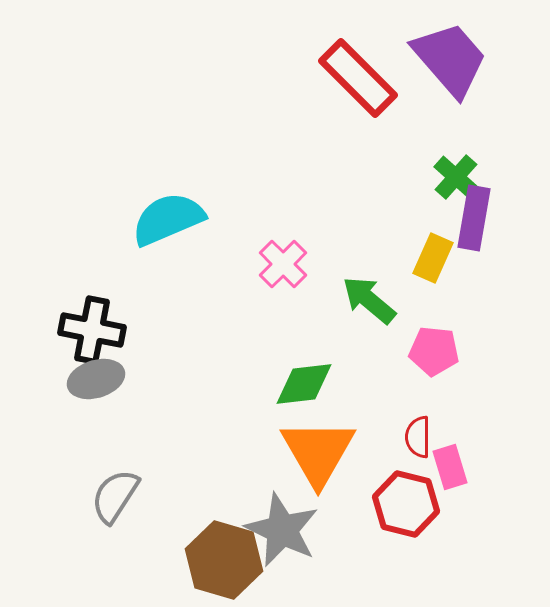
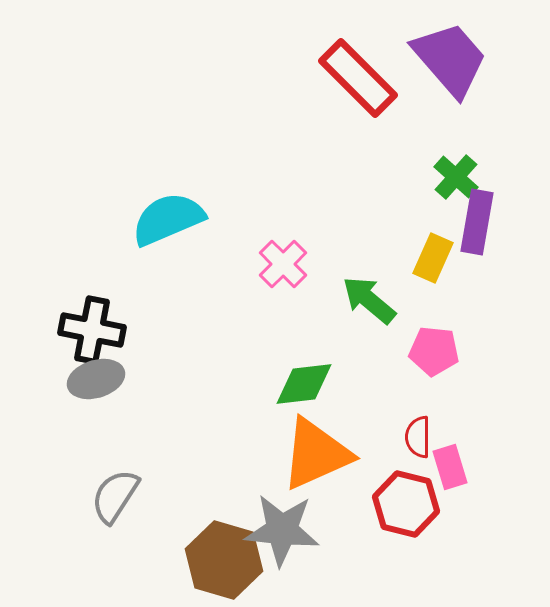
purple rectangle: moved 3 px right, 4 px down
orange triangle: moved 2 px left, 2 px down; rotated 36 degrees clockwise
gray star: rotated 20 degrees counterclockwise
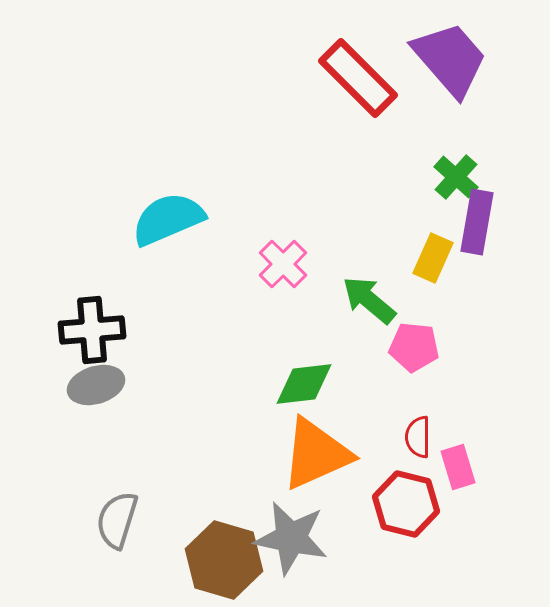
black cross: rotated 16 degrees counterclockwise
pink pentagon: moved 20 px left, 4 px up
gray ellipse: moved 6 px down
pink rectangle: moved 8 px right
gray semicircle: moved 2 px right, 24 px down; rotated 16 degrees counterclockwise
gray star: moved 9 px right, 8 px down; rotated 6 degrees clockwise
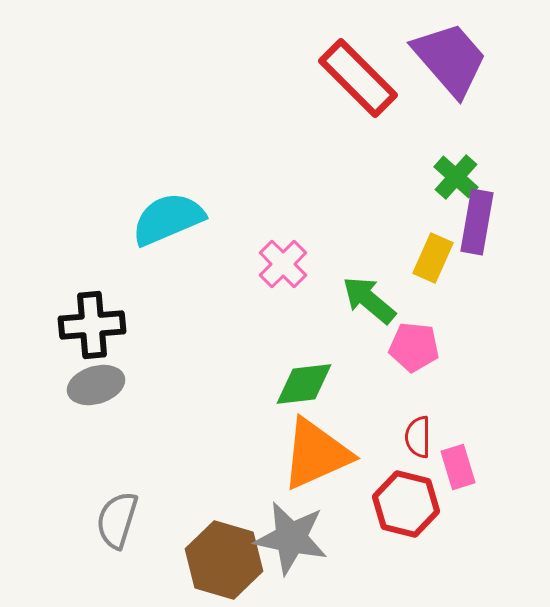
black cross: moved 5 px up
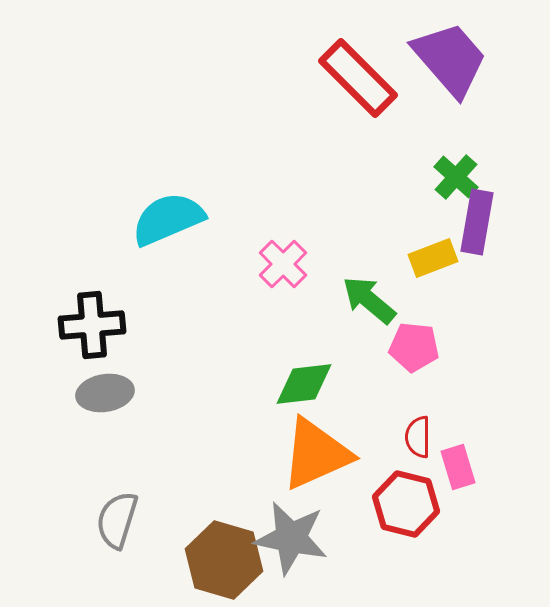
yellow rectangle: rotated 45 degrees clockwise
gray ellipse: moved 9 px right, 8 px down; rotated 8 degrees clockwise
